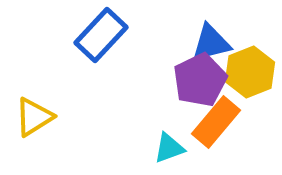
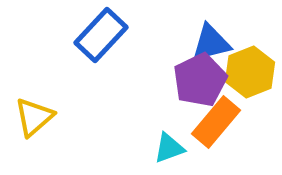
yellow triangle: rotated 9 degrees counterclockwise
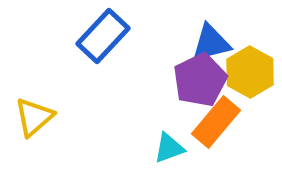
blue rectangle: moved 2 px right, 1 px down
yellow hexagon: rotated 9 degrees counterclockwise
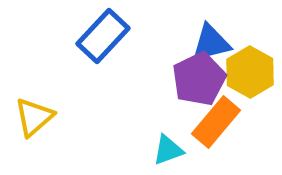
purple pentagon: moved 1 px left, 1 px up
cyan triangle: moved 1 px left, 2 px down
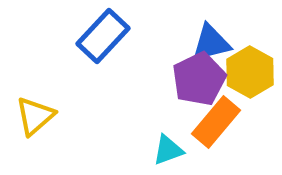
yellow triangle: moved 1 px right, 1 px up
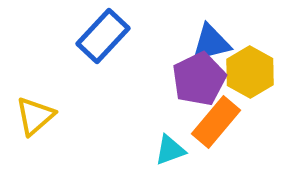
cyan triangle: moved 2 px right
